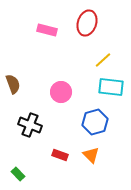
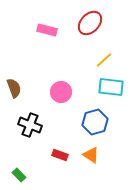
red ellipse: moved 3 px right; rotated 25 degrees clockwise
yellow line: moved 1 px right
brown semicircle: moved 1 px right, 4 px down
orange triangle: rotated 12 degrees counterclockwise
green rectangle: moved 1 px right, 1 px down
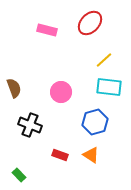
cyan rectangle: moved 2 px left
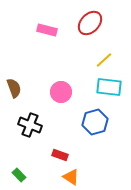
orange triangle: moved 20 px left, 22 px down
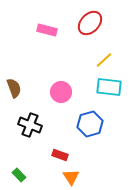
blue hexagon: moved 5 px left, 2 px down
orange triangle: rotated 24 degrees clockwise
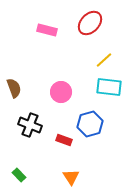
red rectangle: moved 4 px right, 15 px up
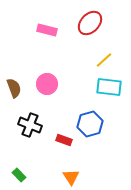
pink circle: moved 14 px left, 8 px up
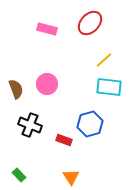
pink rectangle: moved 1 px up
brown semicircle: moved 2 px right, 1 px down
